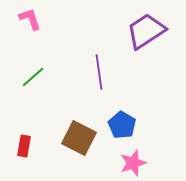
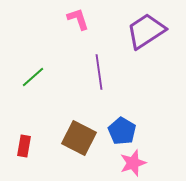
pink L-shape: moved 48 px right
blue pentagon: moved 6 px down
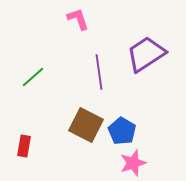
purple trapezoid: moved 23 px down
brown square: moved 7 px right, 13 px up
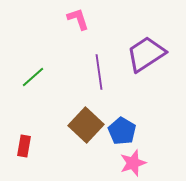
brown square: rotated 16 degrees clockwise
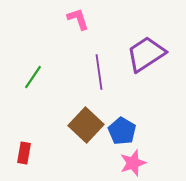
green line: rotated 15 degrees counterclockwise
red rectangle: moved 7 px down
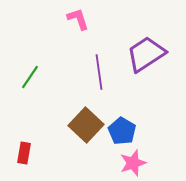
green line: moved 3 px left
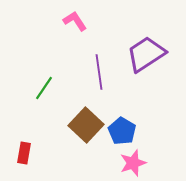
pink L-shape: moved 3 px left, 2 px down; rotated 15 degrees counterclockwise
green line: moved 14 px right, 11 px down
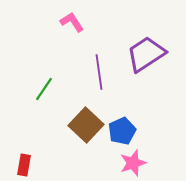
pink L-shape: moved 3 px left, 1 px down
green line: moved 1 px down
blue pentagon: rotated 16 degrees clockwise
red rectangle: moved 12 px down
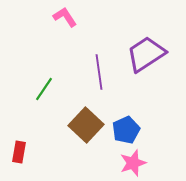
pink L-shape: moved 7 px left, 5 px up
blue pentagon: moved 4 px right, 1 px up
red rectangle: moved 5 px left, 13 px up
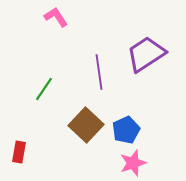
pink L-shape: moved 9 px left
